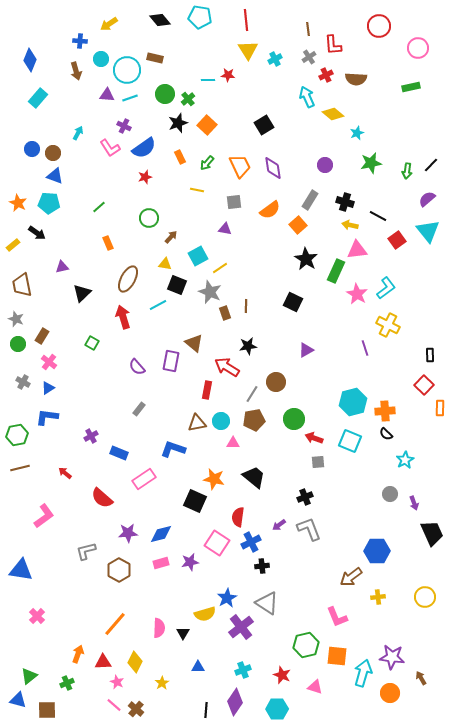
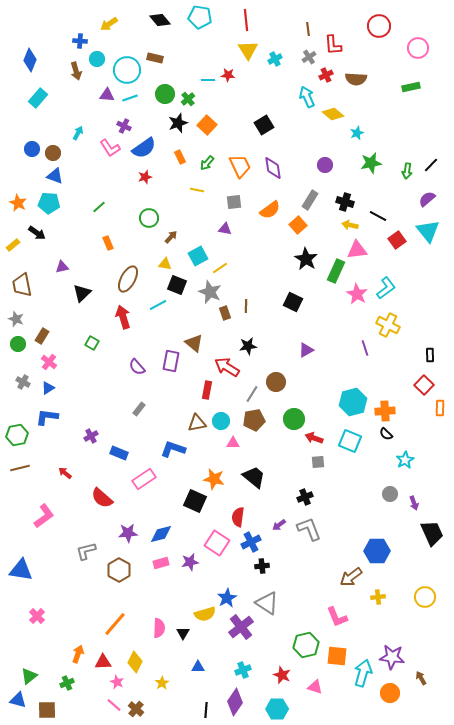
cyan circle at (101, 59): moved 4 px left
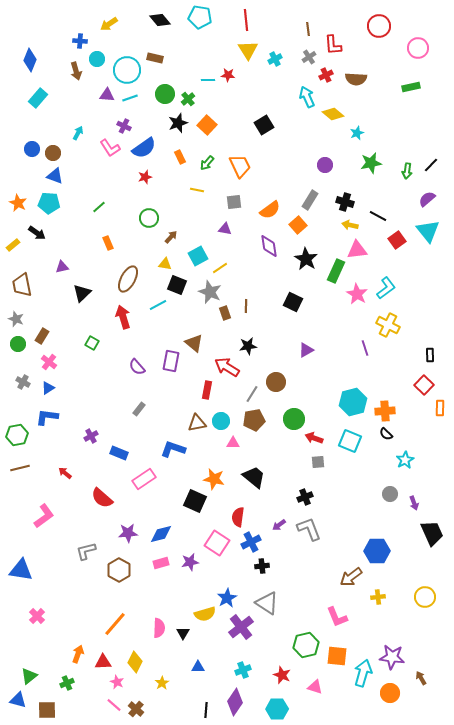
purple diamond at (273, 168): moved 4 px left, 78 px down
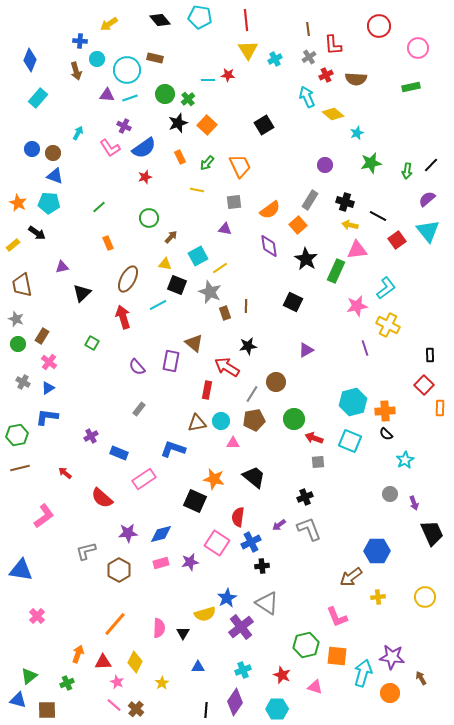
pink star at (357, 294): moved 12 px down; rotated 30 degrees clockwise
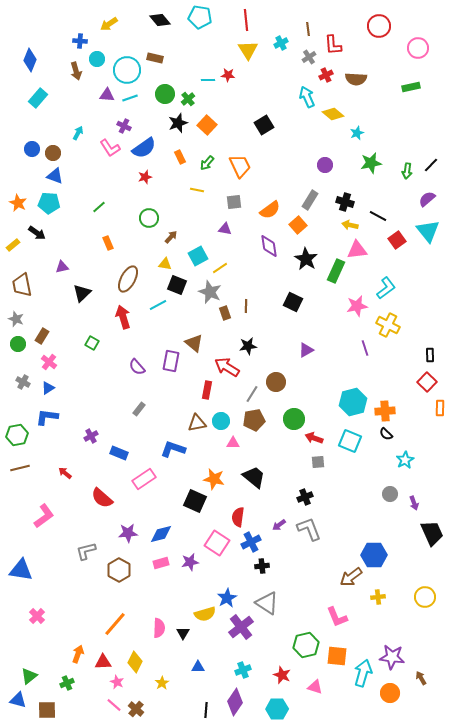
cyan cross at (275, 59): moved 6 px right, 16 px up
red square at (424, 385): moved 3 px right, 3 px up
blue hexagon at (377, 551): moved 3 px left, 4 px down
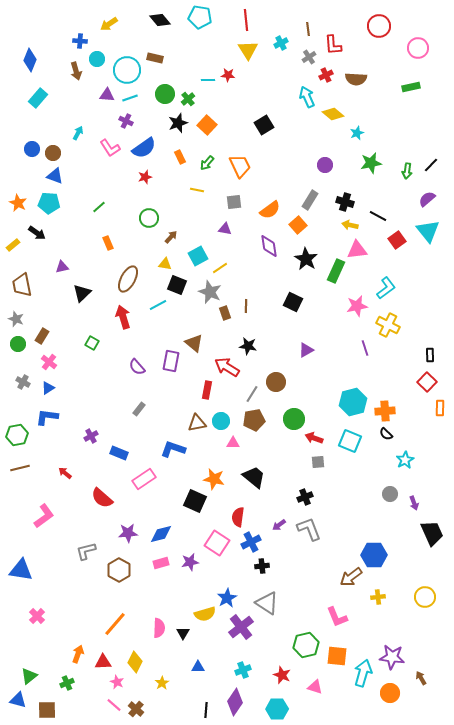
purple cross at (124, 126): moved 2 px right, 5 px up
black star at (248, 346): rotated 18 degrees clockwise
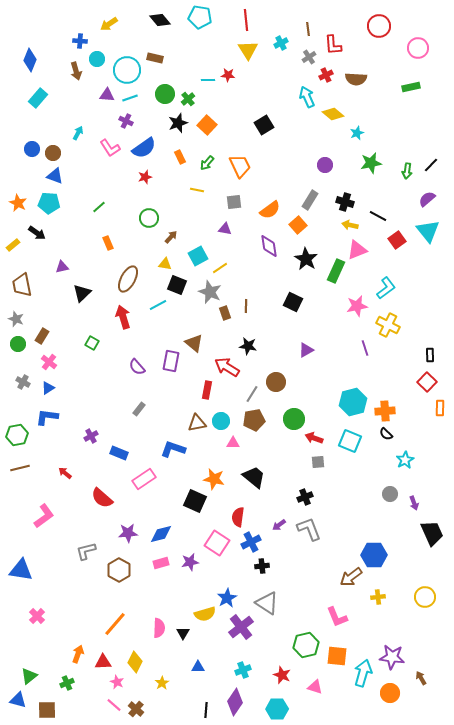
pink triangle at (357, 250): rotated 15 degrees counterclockwise
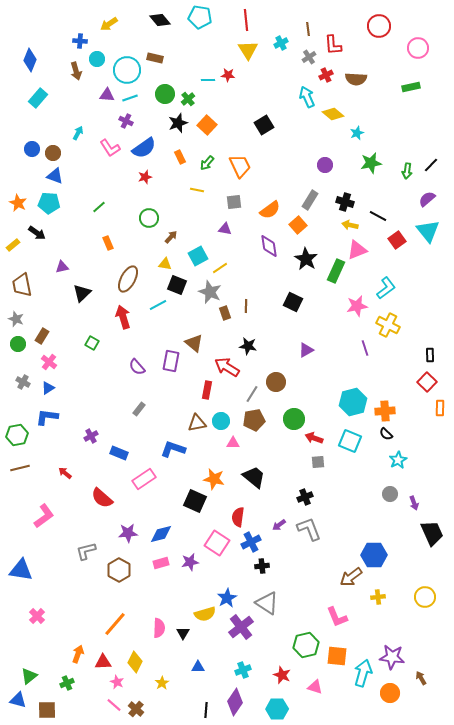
cyan star at (405, 460): moved 7 px left
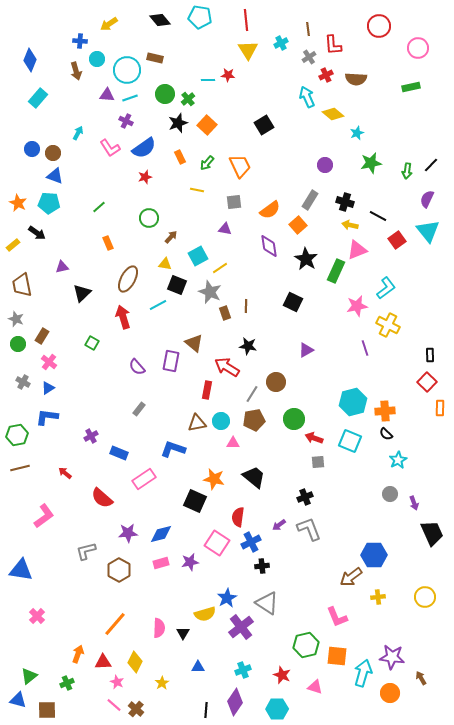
purple semicircle at (427, 199): rotated 24 degrees counterclockwise
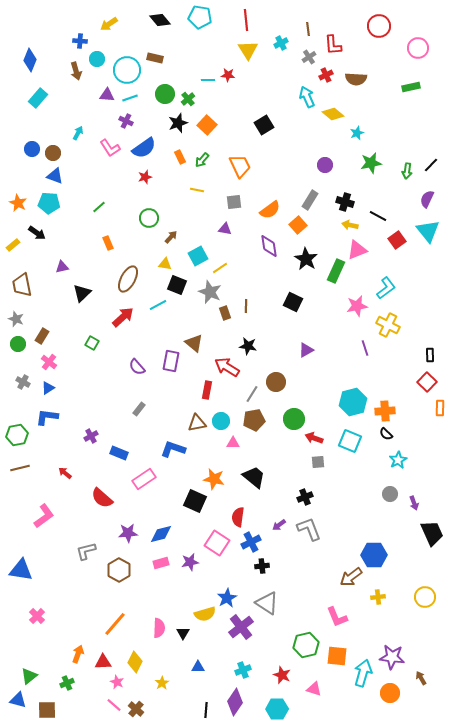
green arrow at (207, 163): moved 5 px left, 3 px up
red arrow at (123, 317): rotated 65 degrees clockwise
pink triangle at (315, 687): moved 1 px left, 2 px down
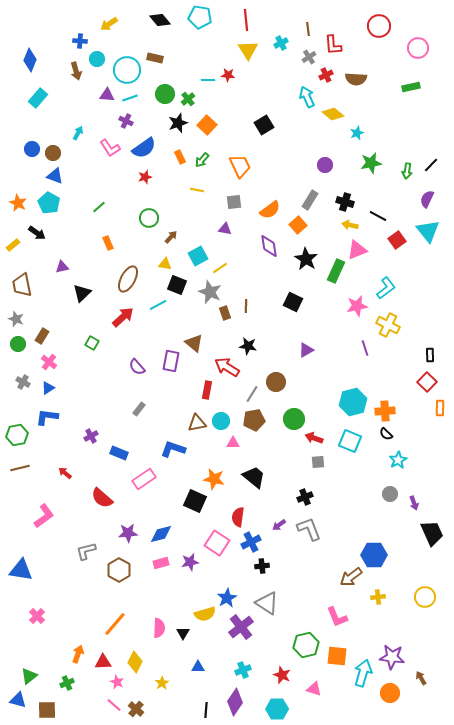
cyan pentagon at (49, 203): rotated 25 degrees clockwise
